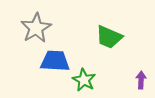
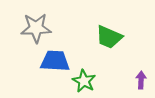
gray star: rotated 28 degrees clockwise
green star: moved 1 px down
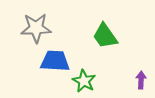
green trapezoid: moved 4 px left, 1 px up; rotated 32 degrees clockwise
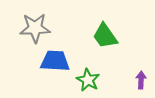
gray star: moved 1 px left
green star: moved 4 px right, 1 px up
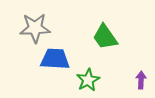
green trapezoid: moved 1 px down
blue trapezoid: moved 2 px up
green star: rotated 15 degrees clockwise
